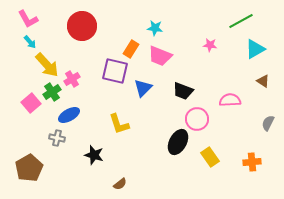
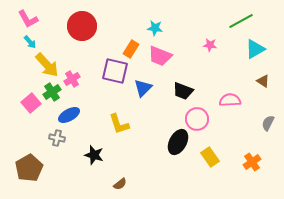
orange cross: rotated 30 degrees counterclockwise
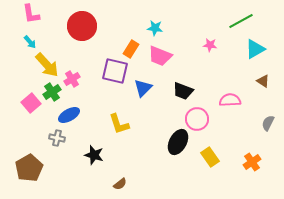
pink L-shape: moved 3 px right, 5 px up; rotated 20 degrees clockwise
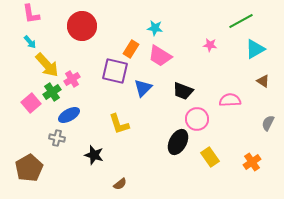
pink trapezoid: rotated 10 degrees clockwise
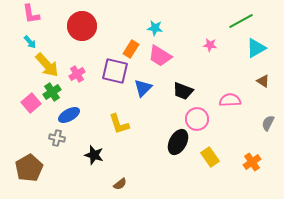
cyan triangle: moved 1 px right, 1 px up
pink cross: moved 5 px right, 5 px up
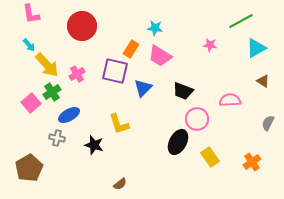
cyan arrow: moved 1 px left, 3 px down
black star: moved 10 px up
